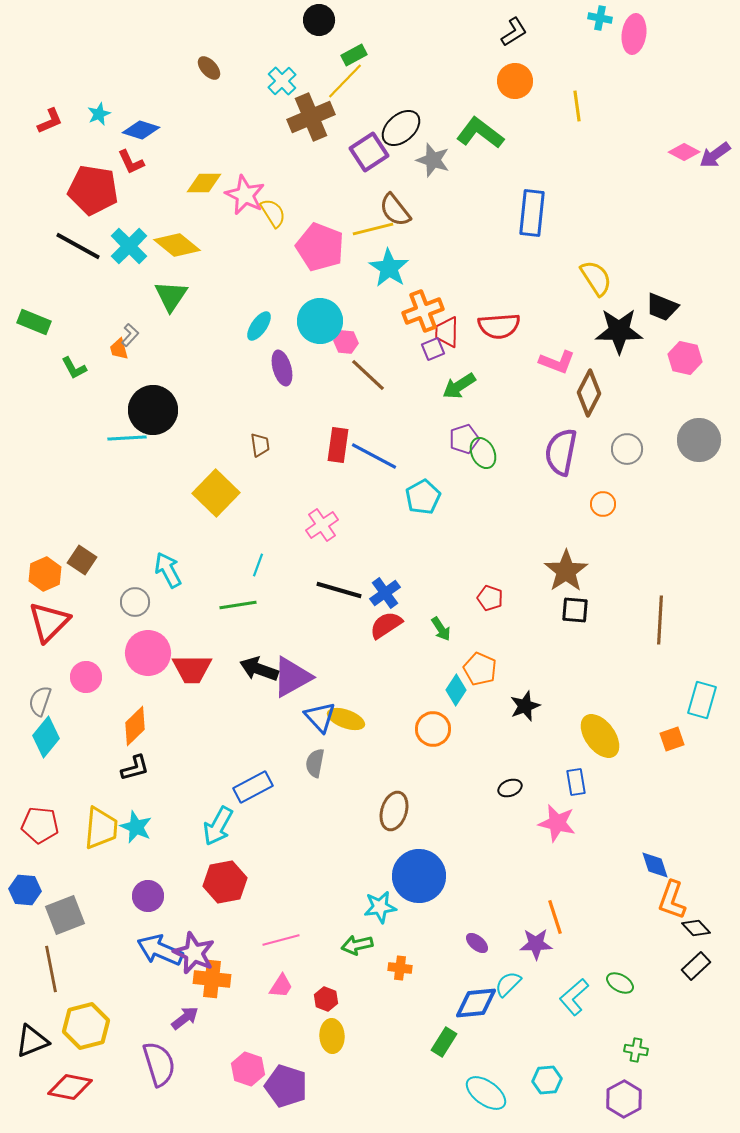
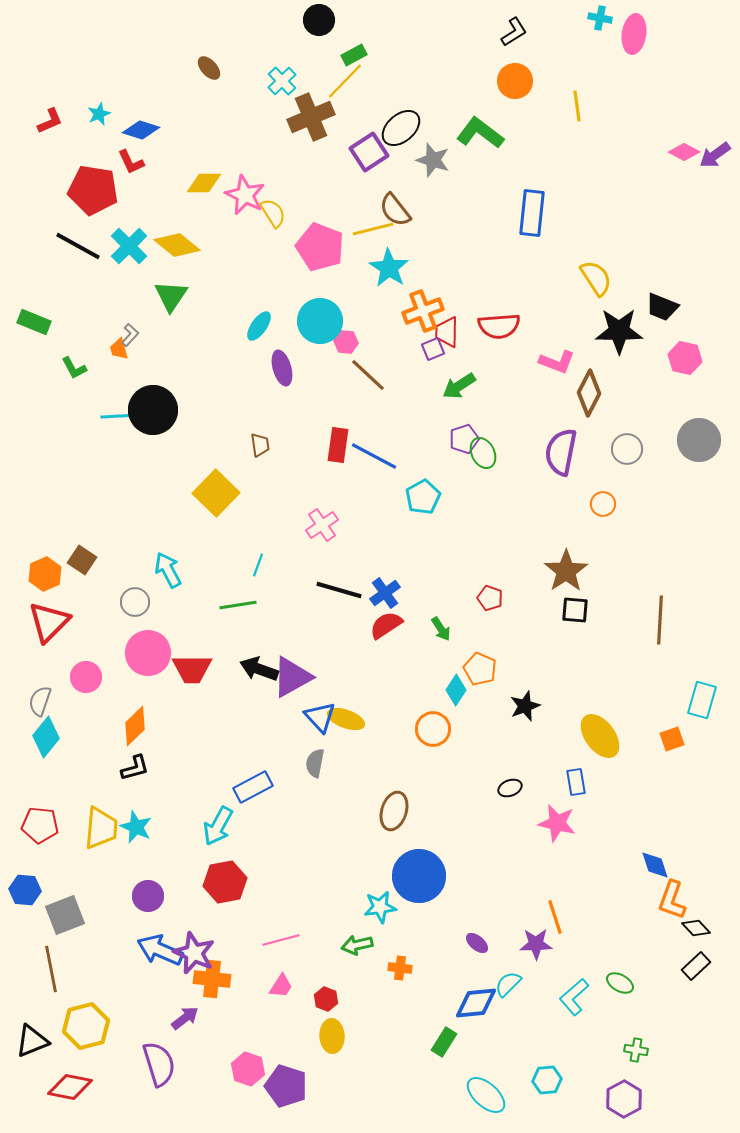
cyan line at (127, 438): moved 7 px left, 22 px up
cyan ellipse at (486, 1093): moved 2 px down; rotated 6 degrees clockwise
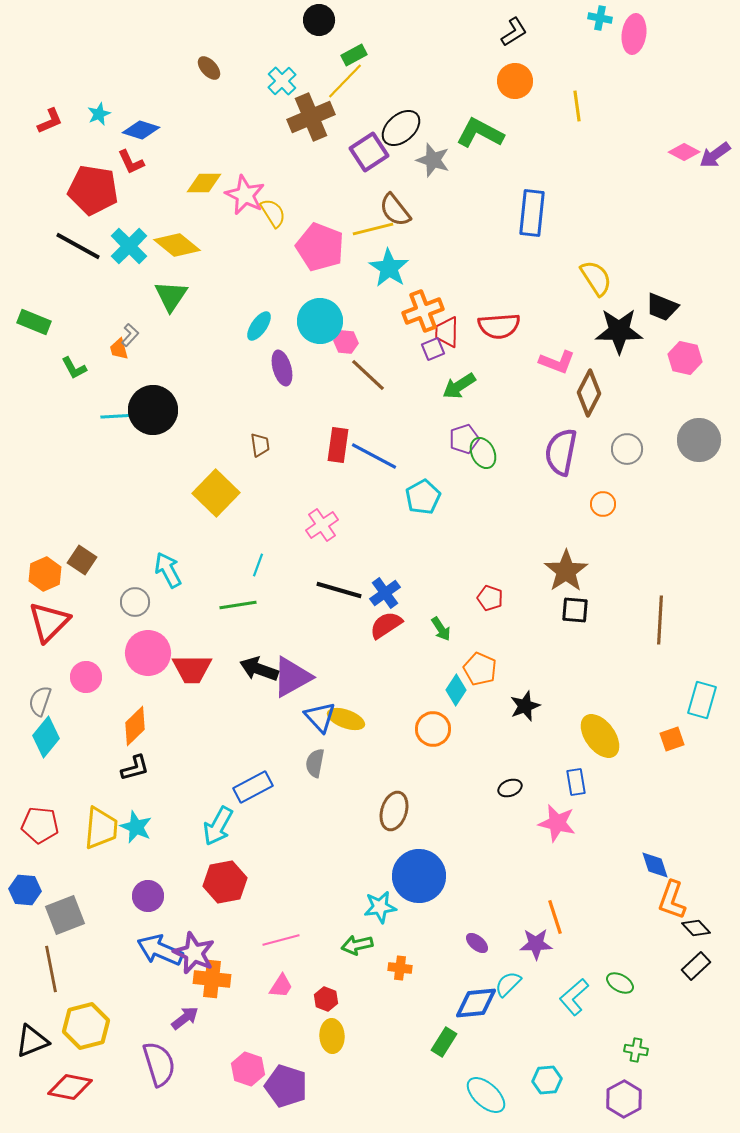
green L-shape at (480, 133): rotated 9 degrees counterclockwise
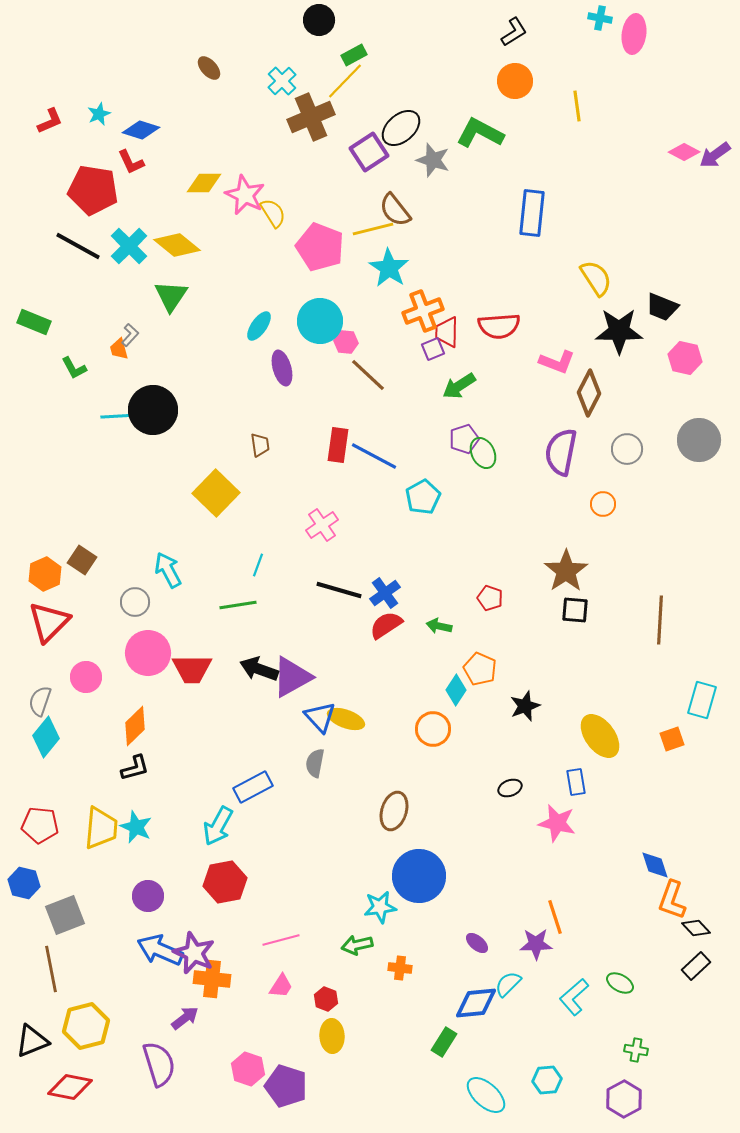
green arrow at (441, 629): moved 2 px left, 3 px up; rotated 135 degrees clockwise
blue hexagon at (25, 890): moved 1 px left, 7 px up; rotated 8 degrees clockwise
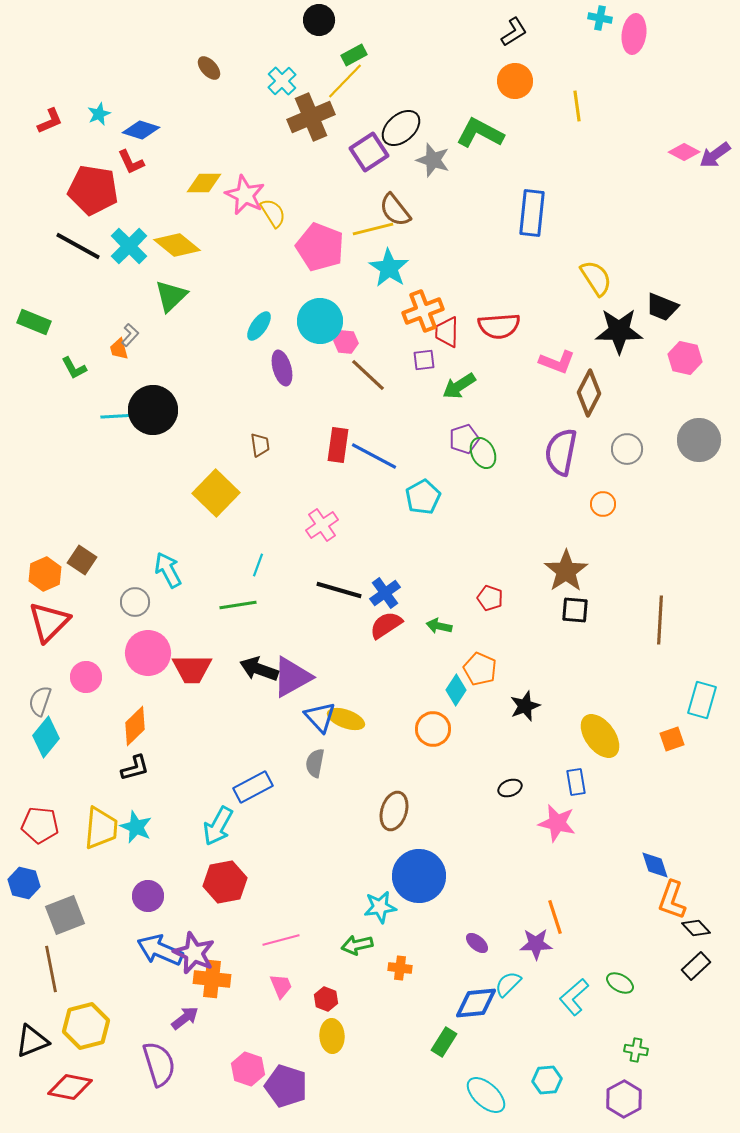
green triangle at (171, 296): rotated 12 degrees clockwise
purple square at (433, 349): moved 9 px left, 11 px down; rotated 15 degrees clockwise
pink trapezoid at (281, 986): rotated 56 degrees counterclockwise
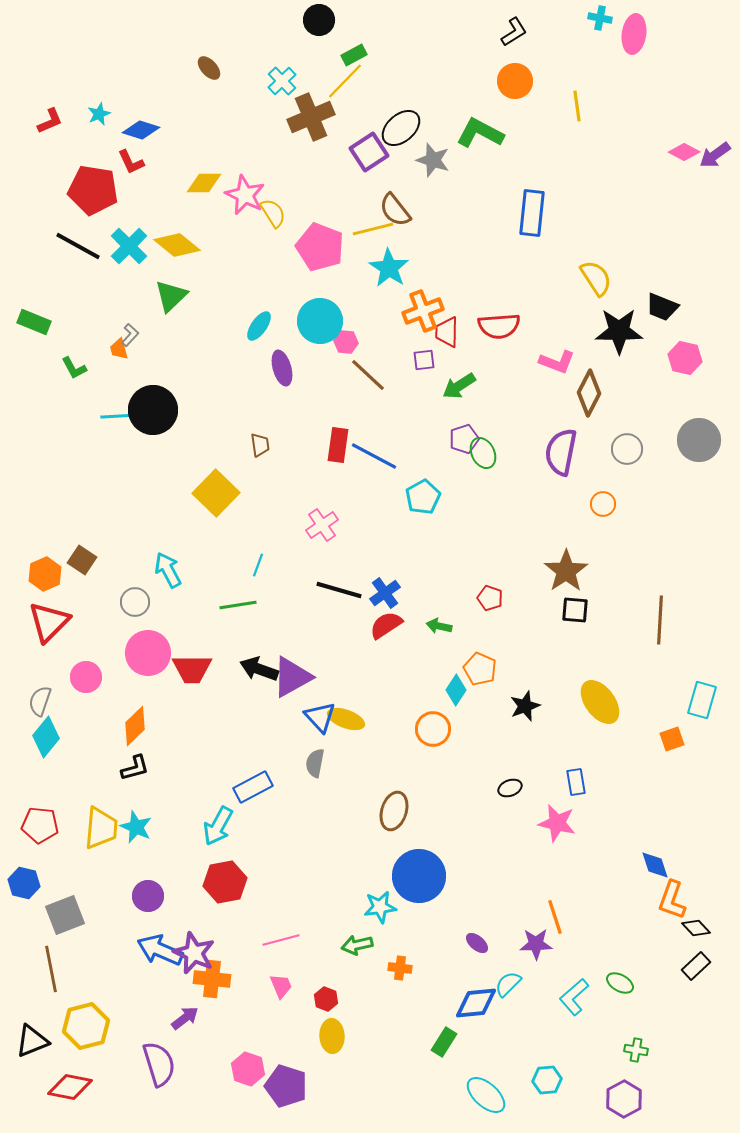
yellow ellipse at (600, 736): moved 34 px up
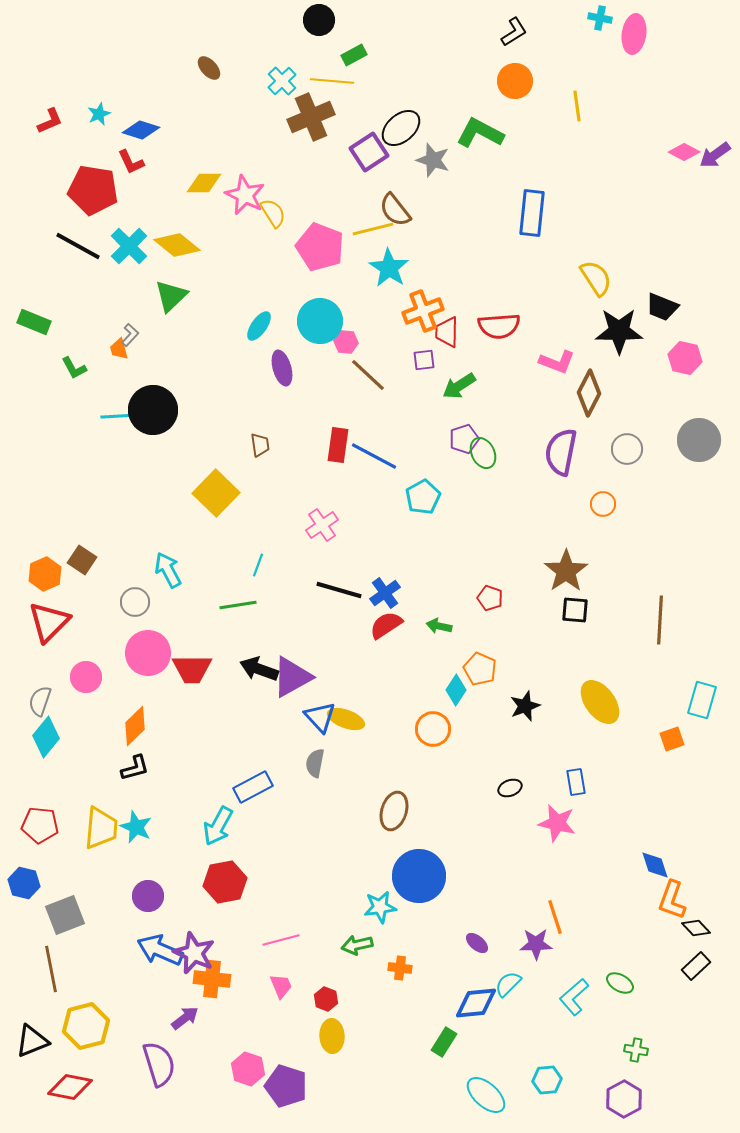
yellow line at (345, 81): moved 13 px left; rotated 51 degrees clockwise
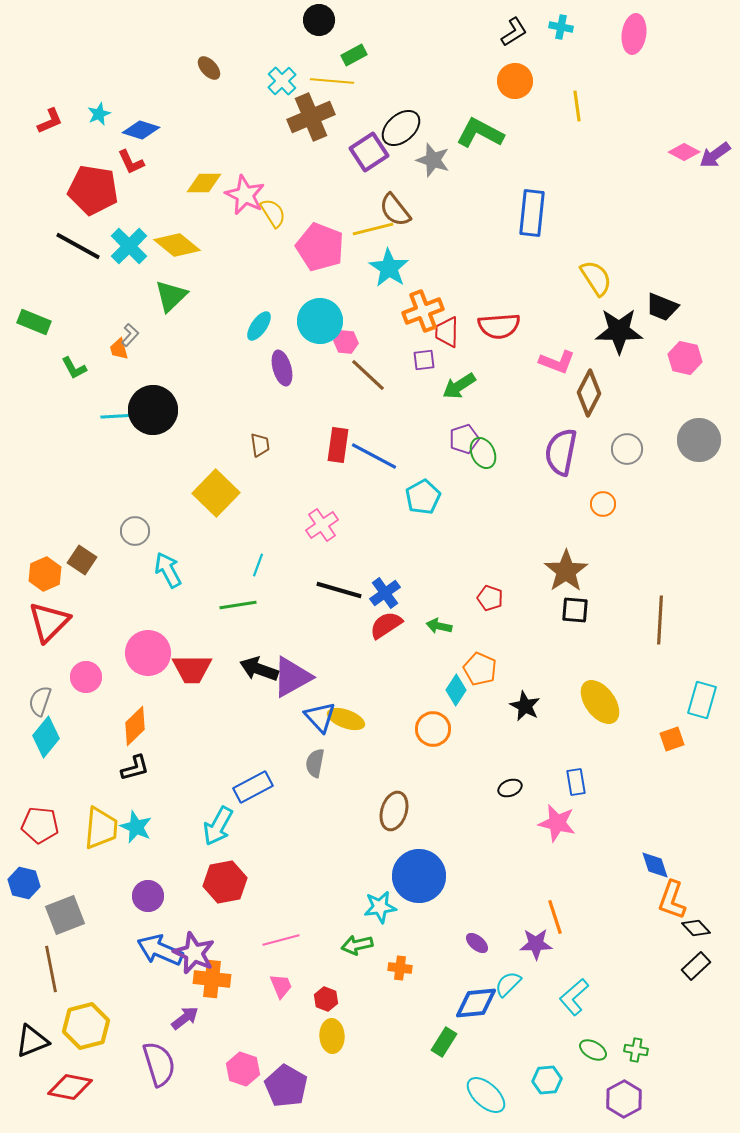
cyan cross at (600, 18): moved 39 px left, 9 px down
gray circle at (135, 602): moved 71 px up
black star at (525, 706): rotated 24 degrees counterclockwise
green ellipse at (620, 983): moved 27 px left, 67 px down
pink hexagon at (248, 1069): moved 5 px left
purple pentagon at (286, 1086): rotated 12 degrees clockwise
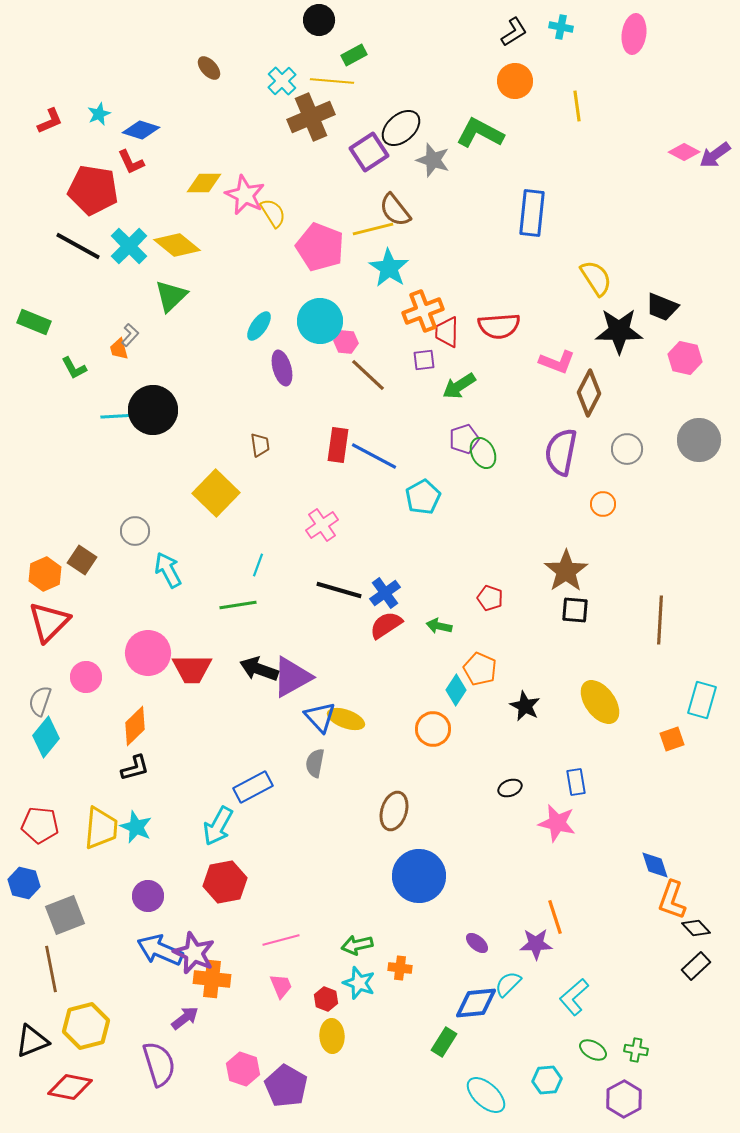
cyan star at (380, 907): moved 21 px left, 76 px down; rotated 28 degrees clockwise
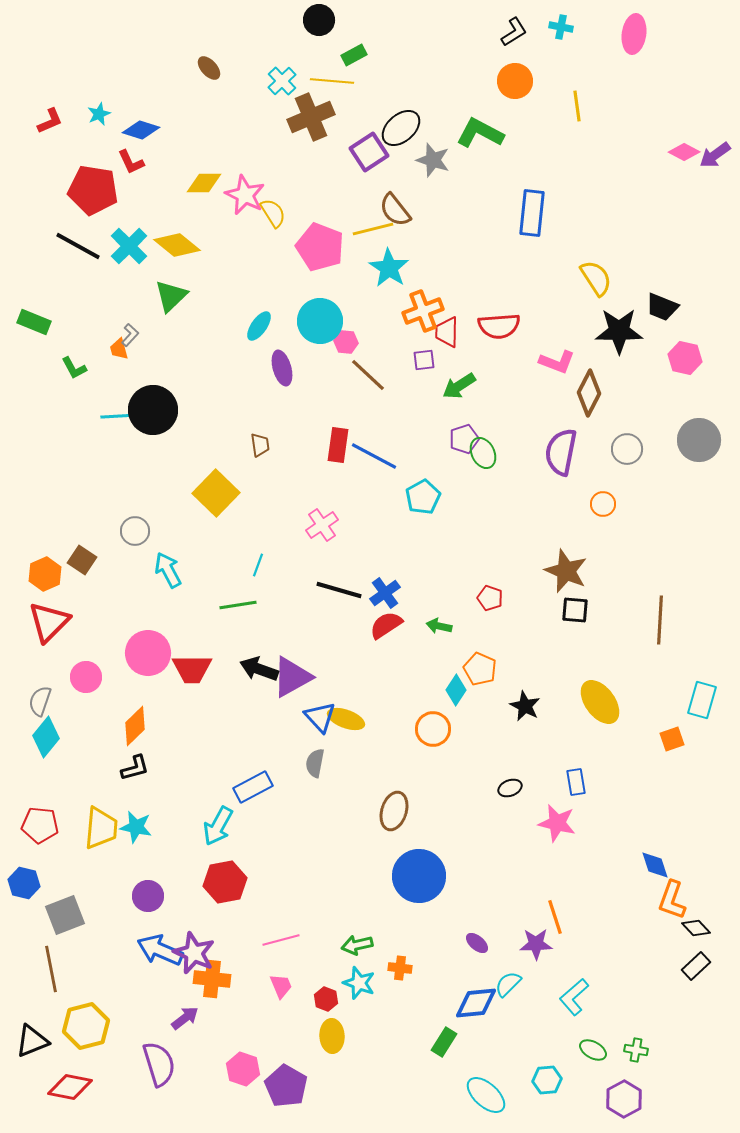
brown star at (566, 571): rotated 15 degrees counterclockwise
cyan star at (136, 827): rotated 12 degrees counterclockwise
